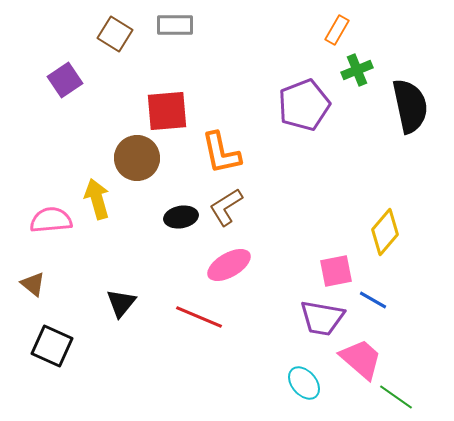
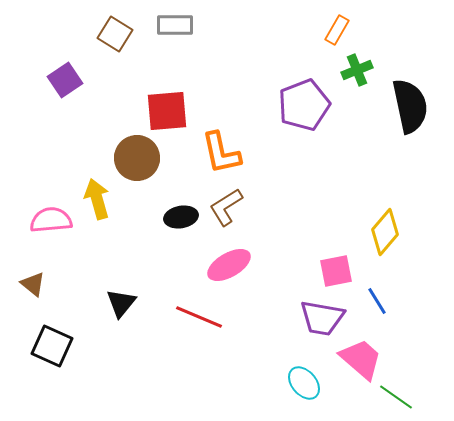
blue line: moved 4 px right, 1 px down; rotated 28 degrees clockwise
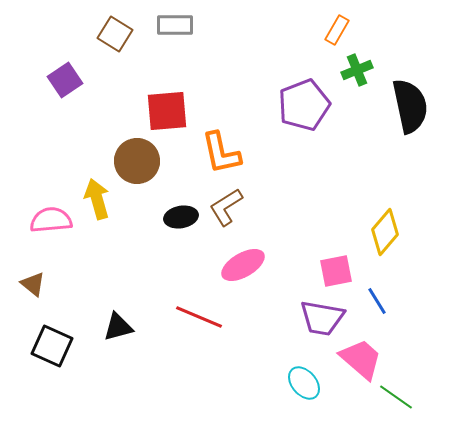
brown circle: moved 3 px down
pink ellipse: moved 14 px right
black triangle: moved 3 px left, 24 px down; rotated 36 degrees clockwise
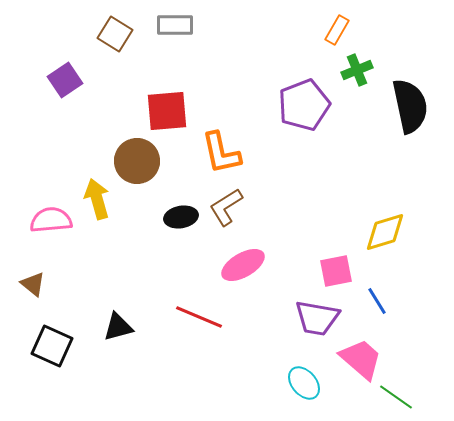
yellow diamond: rotated 33 degrees clockwise
purple trapezoid: moved 5 px left
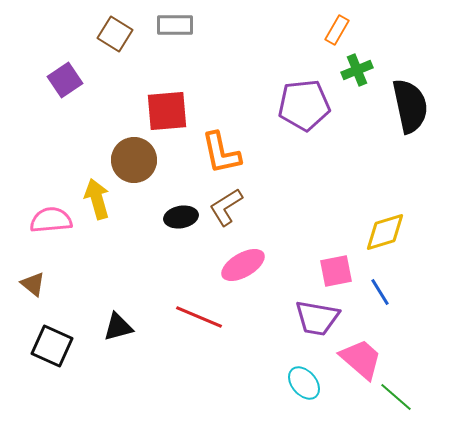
purple pentagon: rotated 15 degrees clockwise
brown circle: moved 3 px left, 1 px up
blue line: moved 3 px right, 9 px up
green line: rotated 6 degrees clockwise
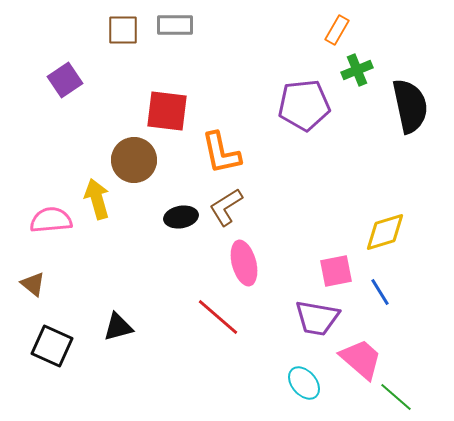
brown square: moved 8 px right, 4 px up; rotated 32 degrees counterclockwise
red square: rotated 12 degrees clockwise
pink ellipse: moved 1 px right, 2 px up; rotated 75 degrees counterclockwise
red line: moved 19 px right; rotated 18 degrees clockwise
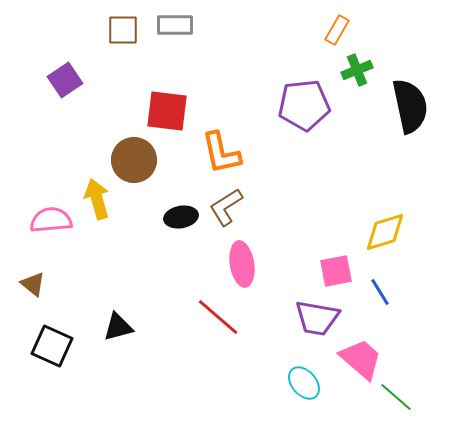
pink ellipse: moved 2 px left, 1 px down; rotated 6 degrees clockwise
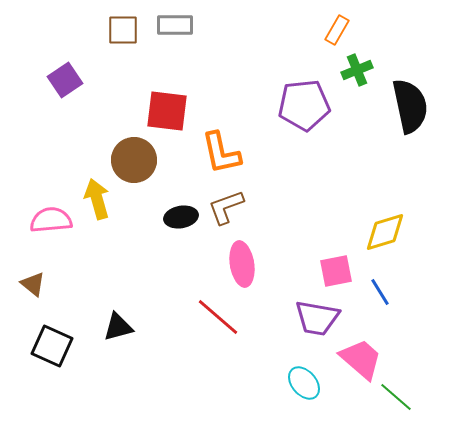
brown L-shape: rotated 12 degrees clockwise
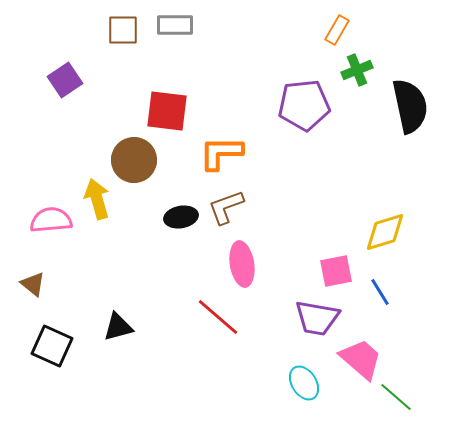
orange L-shape: rotated 102 degrees clockwise
cyan ellipse: rotated 8 degrees clockwise
